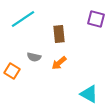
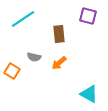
purple square: moved 8 px left, 3 px up
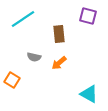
orange square: moved 9 px down
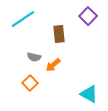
purple square: rotated 30 degrees clockwise
orange arrow: moved 6 px left, 2 px down
orange square: moved 18 px right, 3 px down; rotated 14 degrees clockwise
